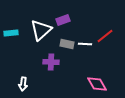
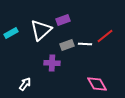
cyan rectangle: rotated 24 degrees counterclockwise
gray rectangle: moved 1 px down; rotated 32 degrees counterclockwise
purple cross: moved 1 px right, 1 px down
white arrow: moved 2 px right; rotated 152 degrees counterclockwise
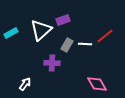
gray rectangle: rotated 40 degrees counterclockwise
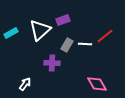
white triangle: moved 1 px left
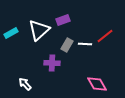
white triangle: moved 1 px left
white arrow: rotated 80 degrees counterclockwise
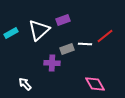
gray rectangle: moved 4 px down; rotated 40 degrees clockwise
pink diamond: moved 2 px left
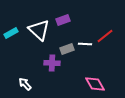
white triangle: rotated 35 degrees counterclockwise
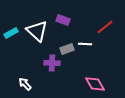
purple rectangle: rotated 40 degrees clockwise
white triangle: moved 2 px left, 1 px down
red line: moved 9 px up
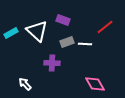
gray rectangle: moved 7 px up
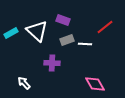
gray rectangle: moved 2 px up
white arrow: moved 1 px left, 1 px up
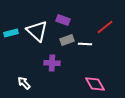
cyan rectangle: rotated 16 degrees clockwise
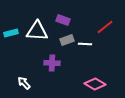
white triangle: rotated 40 degrees counterclockwise
pink diamond: rotated 30 degrees counterclockwise
